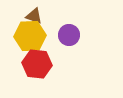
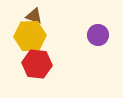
purple circle: moved 29 px right
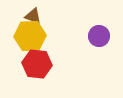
brown triangle: moved 1 px left
purple circle: moved 1 px right, 1 px down
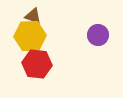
purple circle: moved 1 px left, 1 px up
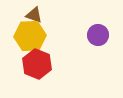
brown triangle: moved 1 px right, 1 px up
red hexagon: rotated 16 degrees clockwise
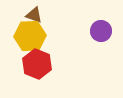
purple circle: moved 3 px right, 4 px up
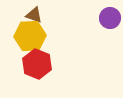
purple circle: moved 9 px right, 13 px up
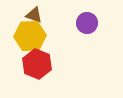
purple circle: moved 23 px left, 5 px down
